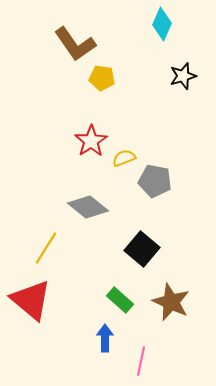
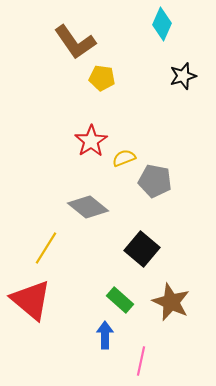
brown L-shape: moved 2 px up
blue arrow: moved 3 px up
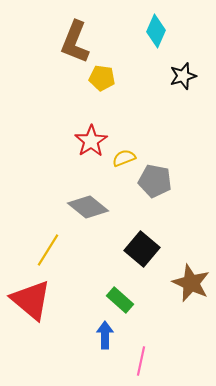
cyan diamond: moved 6 px left, 7 px down
brown L-shape: rotated 57 degrees clockwise
yellow line: moved 2 px right, 2 px down
brown star: moved 20 px right, 19 px up
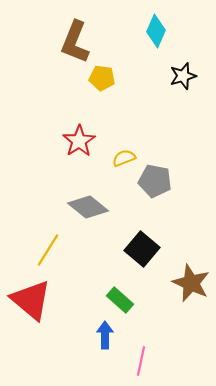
red star: moved 12 px left
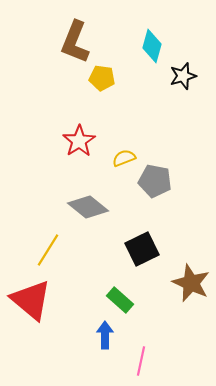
cyan diamond: moved 4 px left, 15 px down; rotated 8 degrees counterclockwise
black square: rotated 24 degrees clockwise
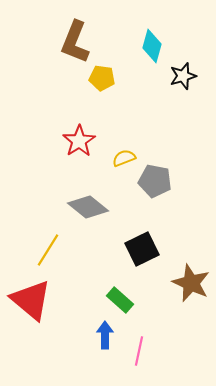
pink line: moved 2 px left, 10 px up
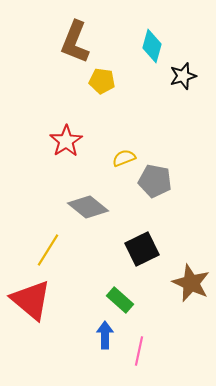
yellow pentagon: moved 3 px down
red star: moved 13 px left
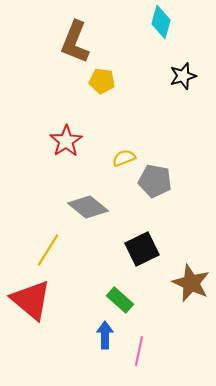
cyan diamond: moved 9 px right, 24 px up
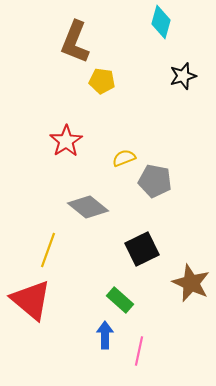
yellow line: rotated 12 degrees counterclockwise
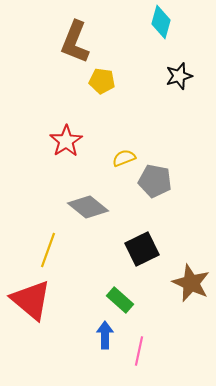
black star: moved 4 px left
